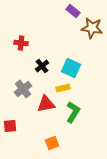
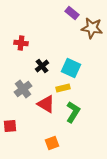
purple rectangle: moved 1 px left, 2 px down
red triangle: rotated 42 degrees clockwise
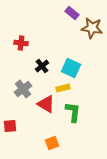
green L-shape: rotated 25 degrees counterclockwise
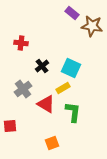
brown star: moved 2 px up
yellow rectangle: rotated 16 degrees counterclockwise
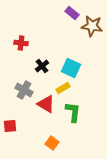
gray cross: moved 1 px right, 1 px down; rotated 24 degrees counterclockwise
orange square: rotated 32 degrees counterclockwise
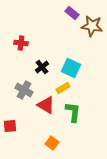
black cross: moved 1 px down
red triangle: moved 1 px down
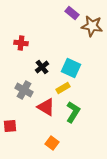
red triangle: moved 2 px down
green L-shape: rotated 25 degrees clockwise
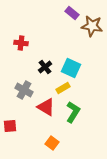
black cross: moved 3 px right
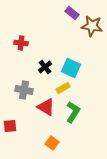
gray cross: rotated 18 degrees counterclockwise
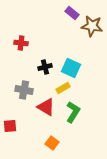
black cross: rotated 24 degrees clockwise
